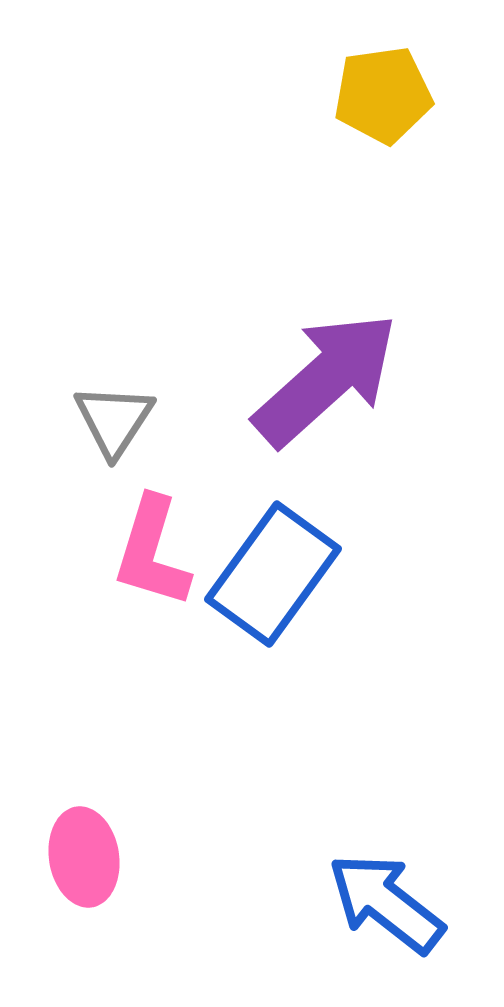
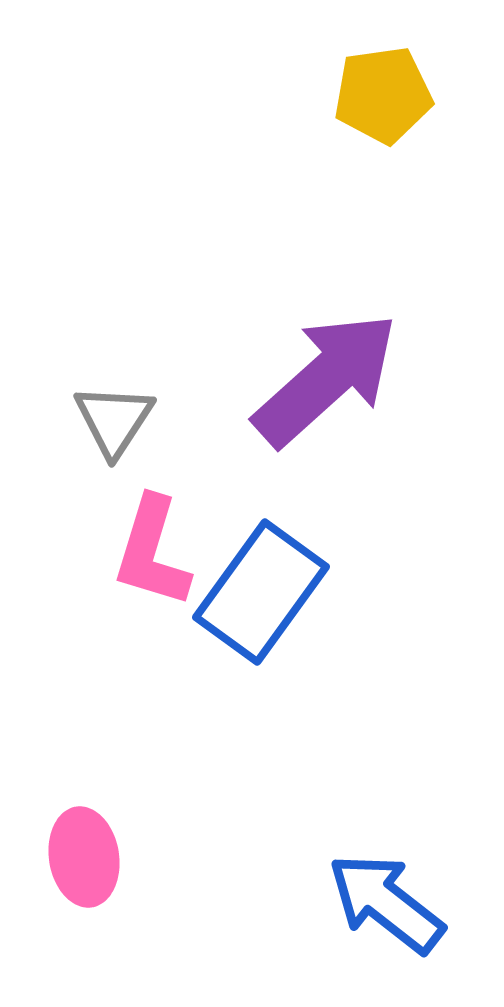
blue rectangle: moved 12 px left, 18 px down
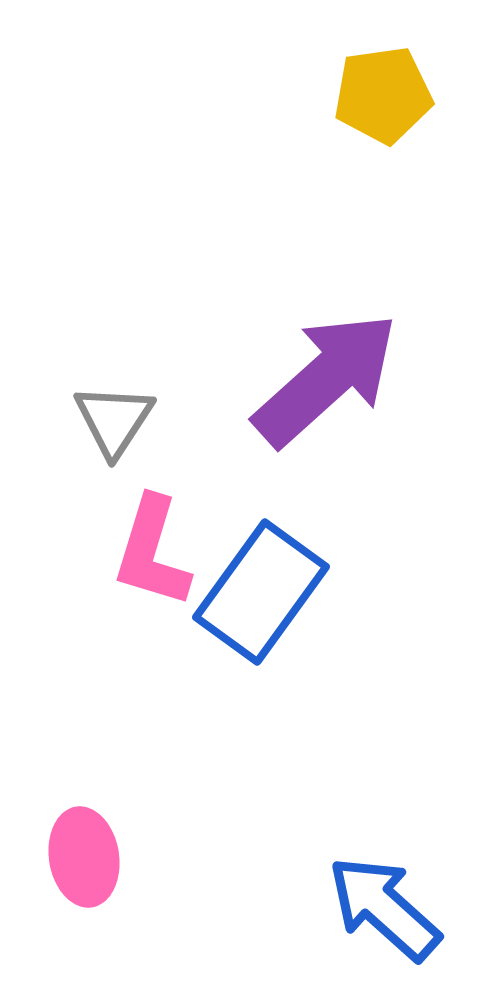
blue arrow: moved 2 px left, 5 px down; rotated 4 degrees clockwise
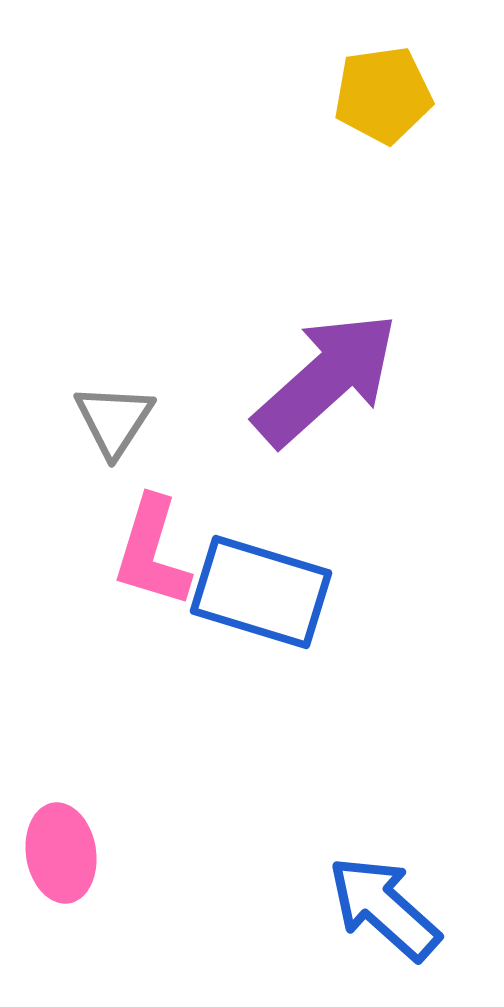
blue rectangle: rotated 71 degrees clockwise
pink ellipse: moved 23 px left, 4 px up
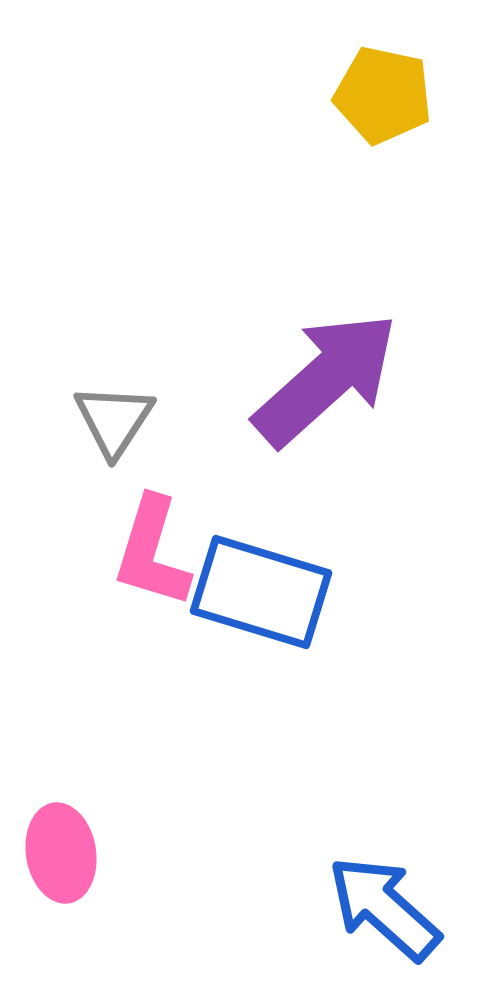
yellow pentagon: rotated 20 degrees clockwise
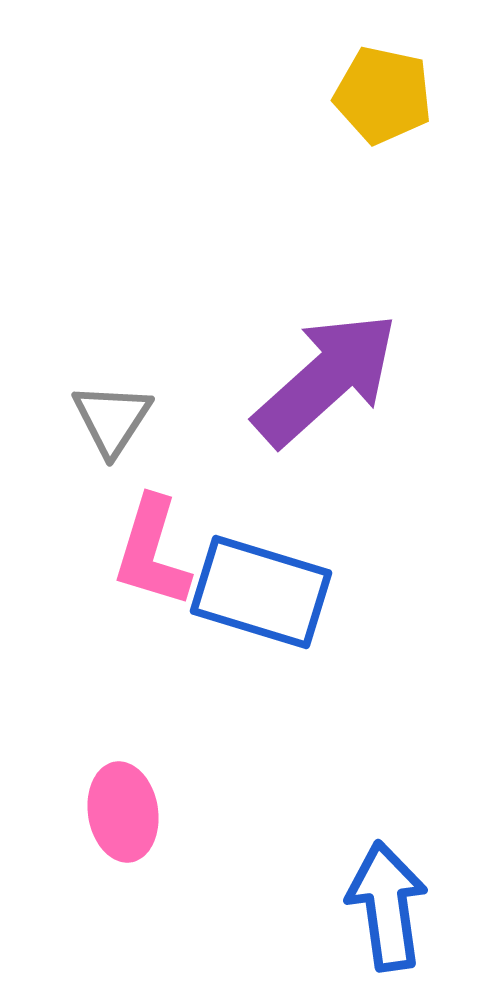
gray triangle: moved 2 px left, 1 px up
pink ellipse: moved 62 px right, 41 px up
blue arrow: moved 3 px right, 2 px up; rotated 40 degrees clockwise
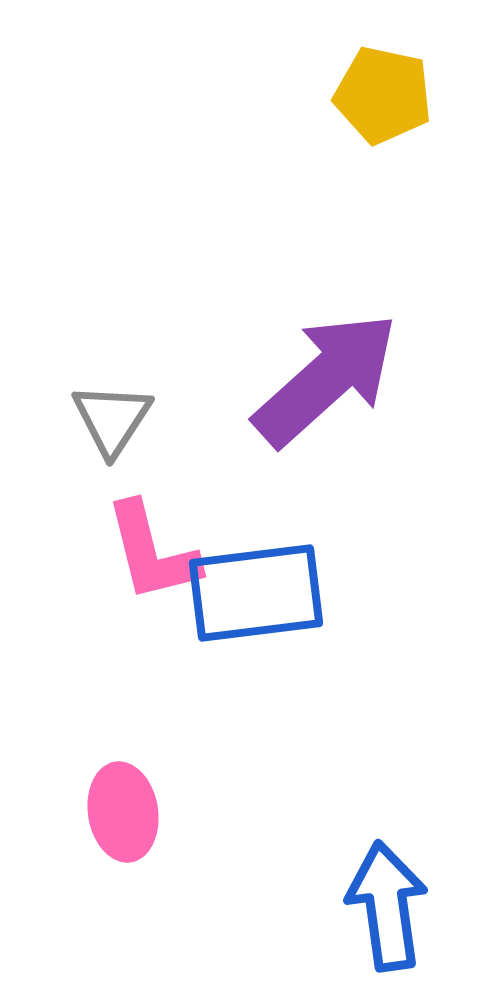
pink L-shape: rotated 31 degrees counterclockwise
blue rectangle: moved 5 px left, 1 px down; rotated 24 degrees counterclockwise
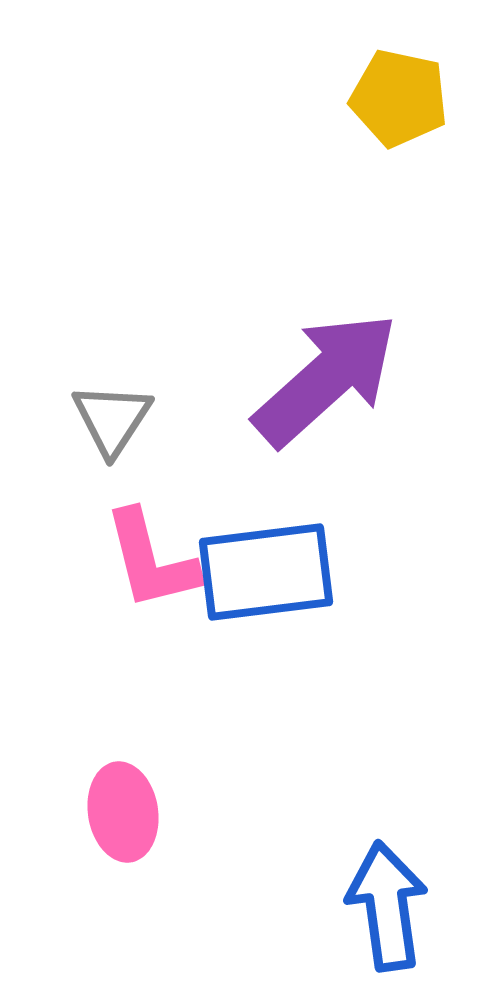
yellow pentagon: moved 16 px right, 3 px down
pink L-shape: moved 1 px left, 8 px down
blue rectangle: moved 10 px right, 21 px up
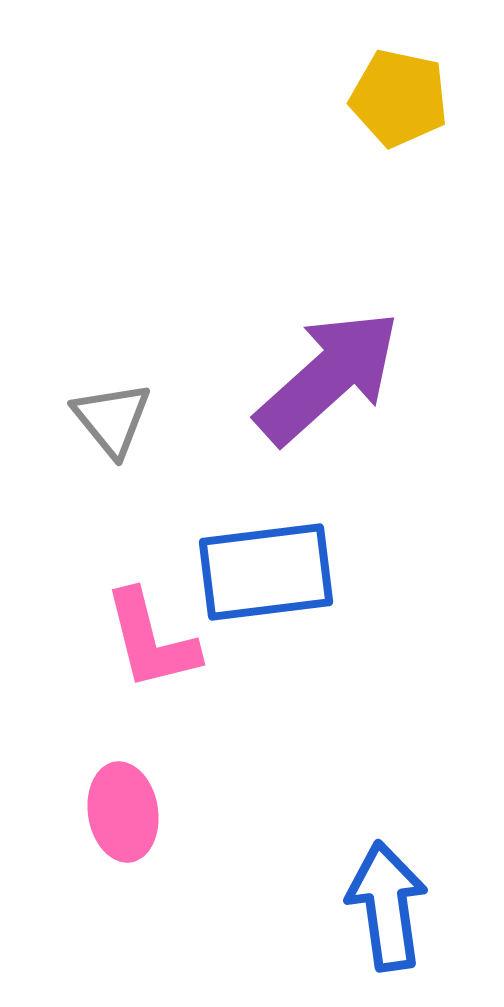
purple arrow: moved 2 px right, 2 px up
gray triangle: rotated 12 degrees counterclockwise
pink L-shape: moved 80 px down
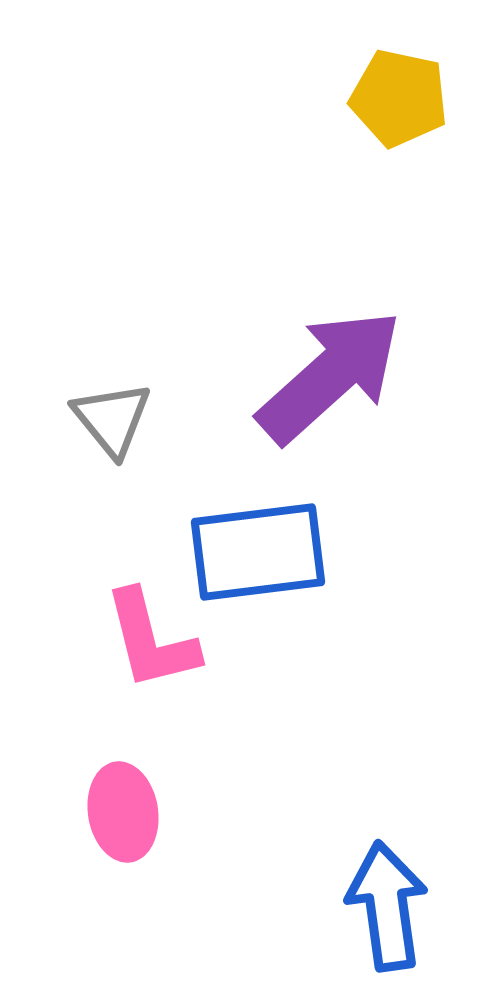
purple arrow: moved 2 px right, 1 px up
blue rectangle: moved 8 px left, 20 px up
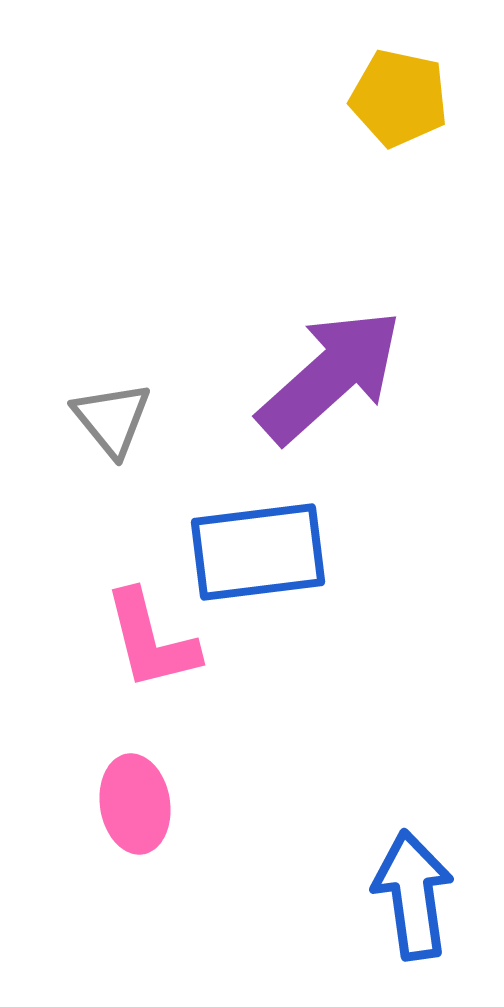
pink ellipse: moved 12 px right, 8 px up
blue arrow: moved 26 px right, 11 px up
